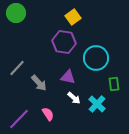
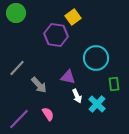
purple hexagon: moved 8 px left, 7 px up
gray arrow: moved 2 px down
white arrow: moved 3 px right, 2 px up; rotated 24 degrees clockwise
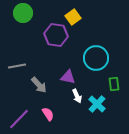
green circle: moved 7 px right
gray line: moved 2 px up; rotated 36 degrees clockwise
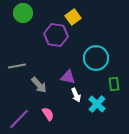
white arrow: moved 1 px left, 1 px up
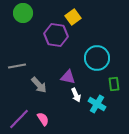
cyan circle: moved 1 px right
cyan cross: rotated 12 degrees counterclockwise
pink semicircle: moved 5 px left, 5 px down
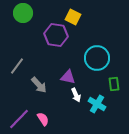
yellow square: rotated 28 degrees counterclockwise
gray line: rotated 42 degrees counterclockwise
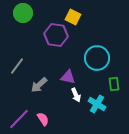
gray arrow: rotated 90 degrees clockwise
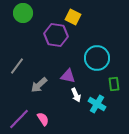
purple triangle: moved 1 px up
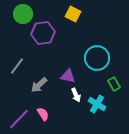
green circle: moved 1 px down
yellow square: moved 3 px up
purple hexagon: moved 13 px left, 2 px up; rotated 15 degrees counterclockwise
green rectangle: rotated 24 degrees counterclockwise
pink semicircle: moved 5 px up
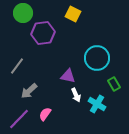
green circle: moved 1 px up
gray arrow: moved 10 px left, 6 px down
pink semicircle: moved 2 px right; rotated 112 degrees counterclockwise
